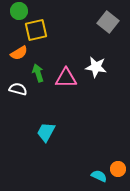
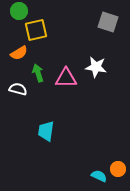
gray square: rotated 20 degrees counterclockwise
cyan trapezoid: moved 1 px up; rotated 20 degrees counterclockwise
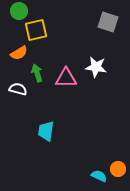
green arrow: moved 1 px left
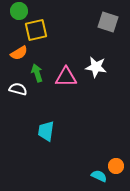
pink triangle: moved 1 px up
orange circle: moved 2 px left, 3 px up
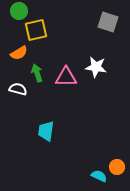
orange circle: moved 1 px right, 1 px down
